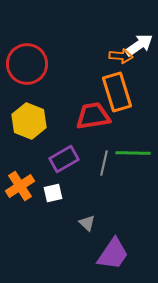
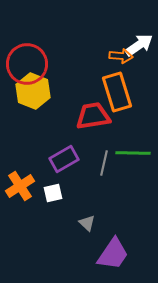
yellow hexagon: moved 4 px right, 30 px up
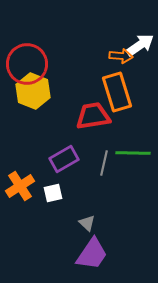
white arrow: moved 1 px right
purple trapezoid: moved 21 px left
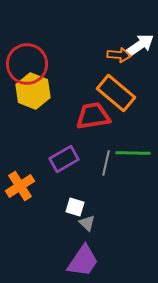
orange arrow: moved 2 px left, 1 px up
orange rectangle: moved 1 px left, 1 px down; rotated 33 degrees counterclockwise
gray line: moved 2 px right
white square: moved 22 px right, 14 px down; rotated 30 degrees clockwise
purple trapezoid: moved 9 px left, 7 px down
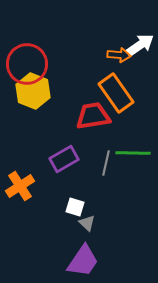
orange rectangle: rotated 15 degrees clockwise
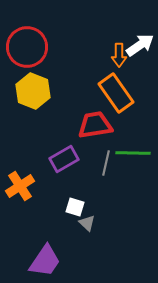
orange arrow: rotated 85 degrees clockwise
red circle: moved 17 px up
red trapezoid: moved 2 px right, 9 px down
purple trapezoid: moved 38 px left
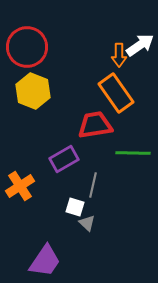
gray line: moved 13 px left, 22 px down
